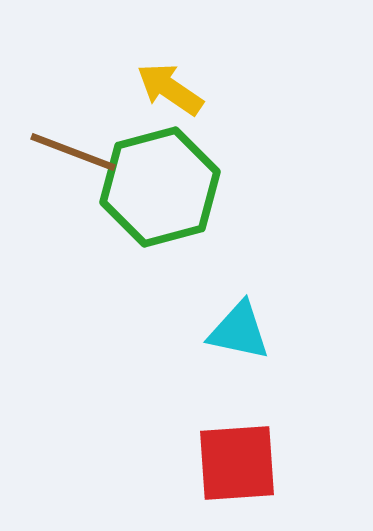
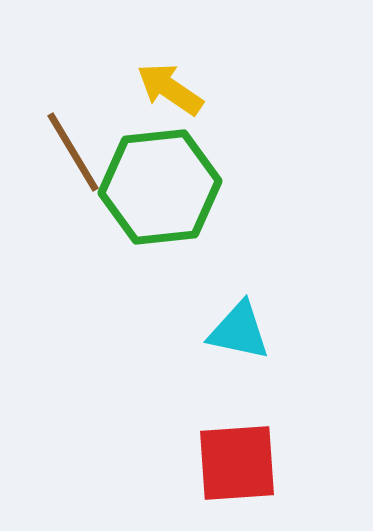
brown line: rotated 38 degrees clockwise
green hexagon: rotated 9 degrees clockwise
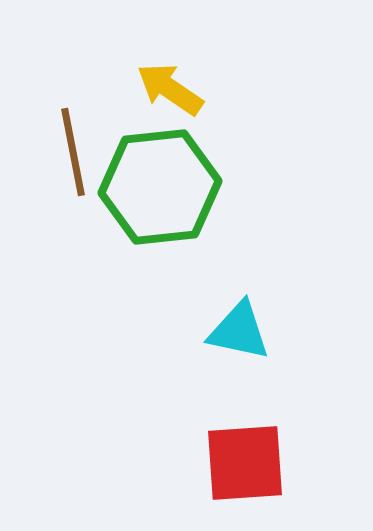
brown line: rotated 20 degrees clockwise
red square: moved 8 px right
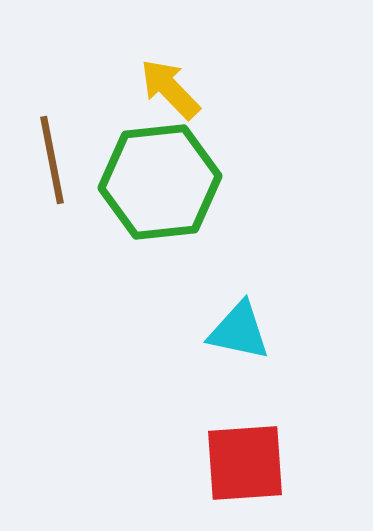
yellow arrow: rotated 12 degrees clockwise
brown line: moved 21 px left, 8 px down
green hexagon: moved 5 px up
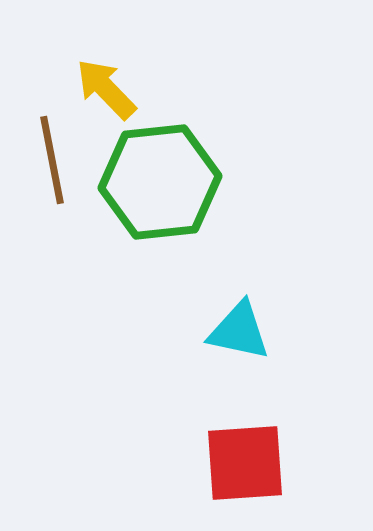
yellow arrow: moved 64 px left
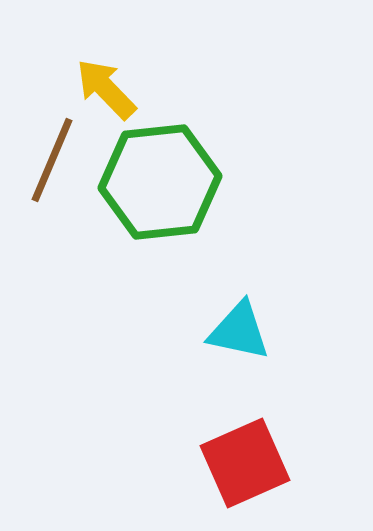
brown line: rotated 34 degrees clockwise
red square: rotated 20 degrees counterclockwise
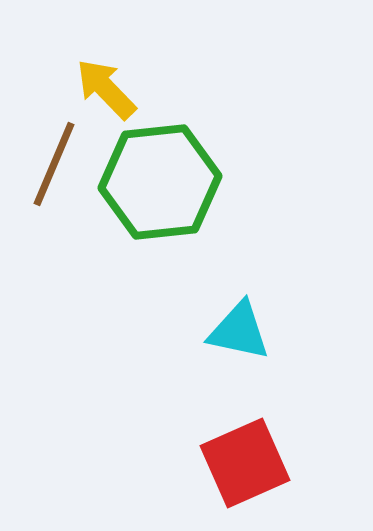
brown line: moved 2 px right, 4 px down
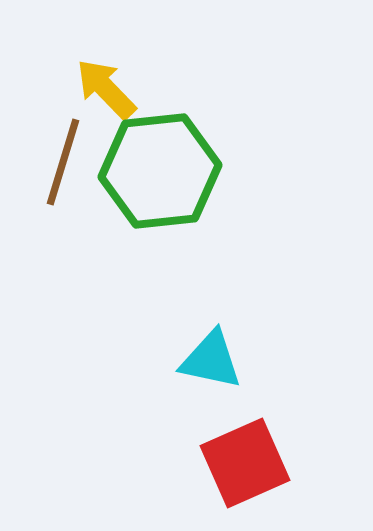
brown line: moved 9 px right, 2 px up; rotated 6 degrees counterclockwise
green hexagon: moved 11 px up
cyan triangle: moved 28 px left, 29 px down
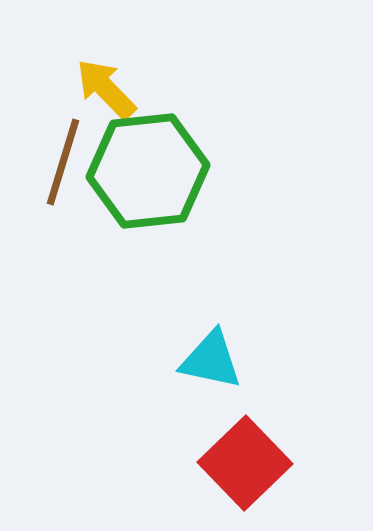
green hexagon: moved 12 px left
red square: rotated 20 degrees counterclockwise
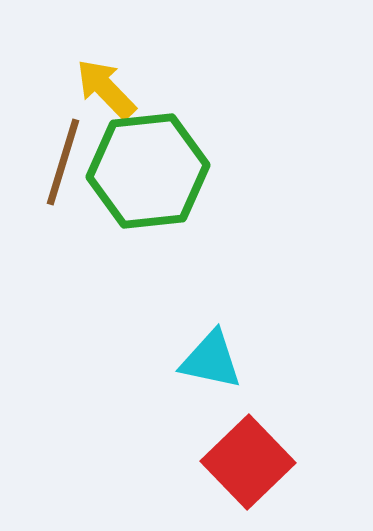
red square: moved 3 px right, 1 px up
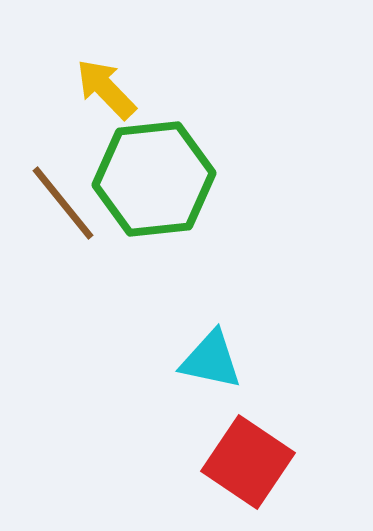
brown line: moved 41 px down; rotated 56 degrees counterclockwise
green hexagon: moved 6 px right, 8 px down
red square: rotated 12 degrees counterclockwise
